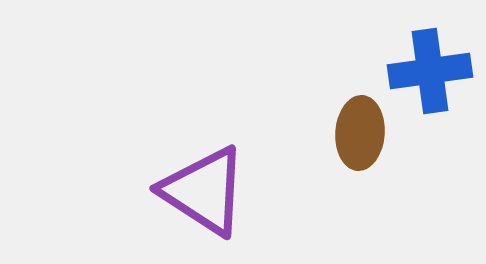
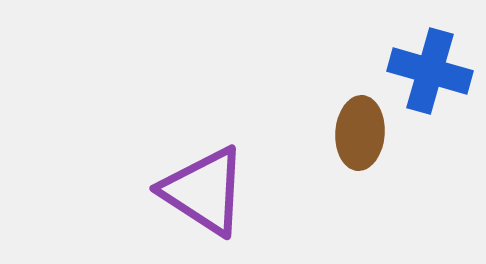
blue cross: rotated 24 degrees clockwise
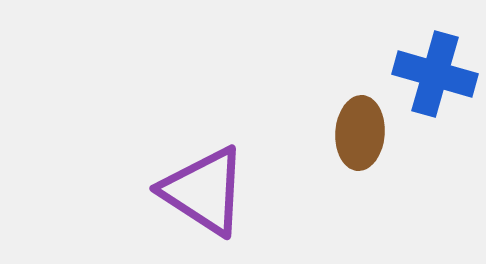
blue cross: moved 5 px right, 3 px down
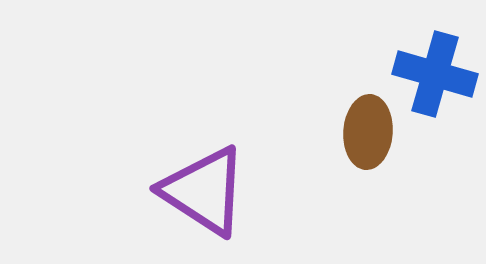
brown ellipse: moved 8 px right, 1 px up
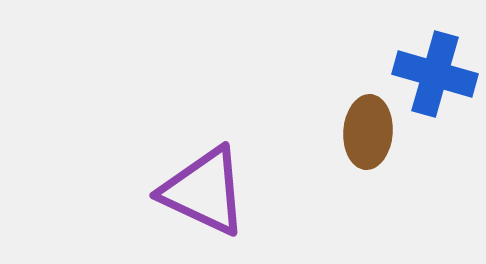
purple triangle: rotated 8 degrees counterclockwise
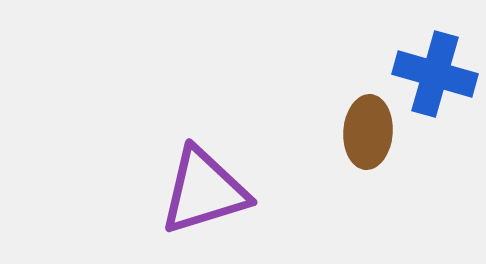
purple triangle: rotated 42 degrees counterclockwise
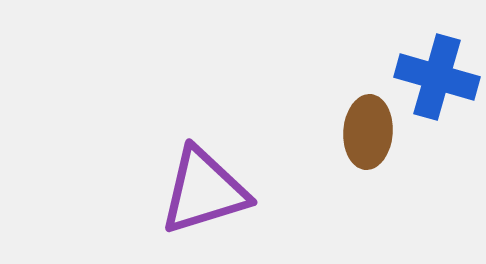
blue cross: moved 2 px right, 3 px down
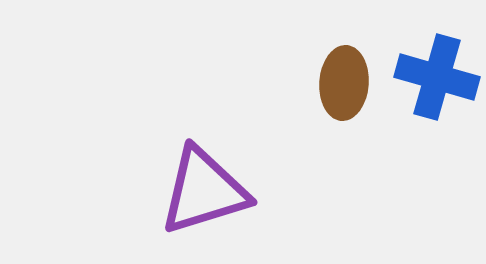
brown ellipse: moved 24 px left, 49 px up
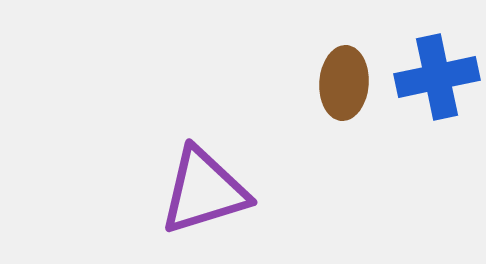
blue cross: rotated 28 degrees counterclockwise
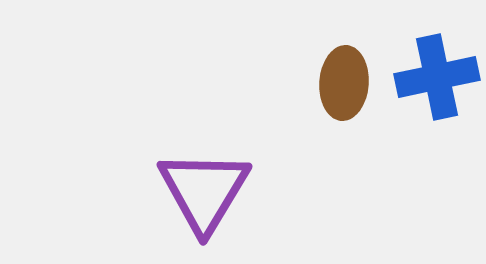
purple triangle: rotated 42 degrees counterclockwise
